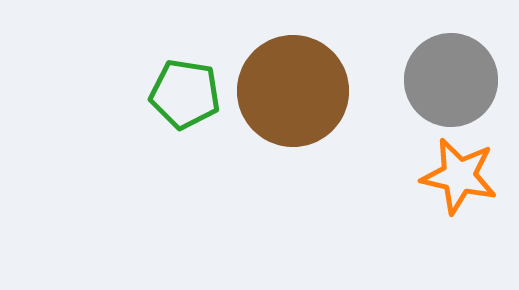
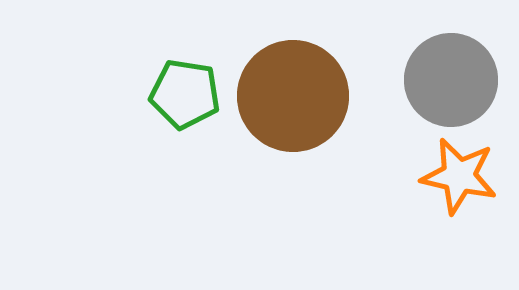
brown circle: moved 5 px down
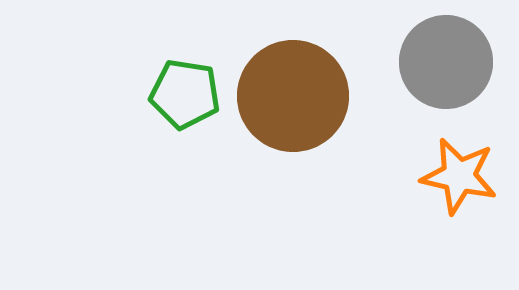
gray circle: moved 5 px left, 18 px up
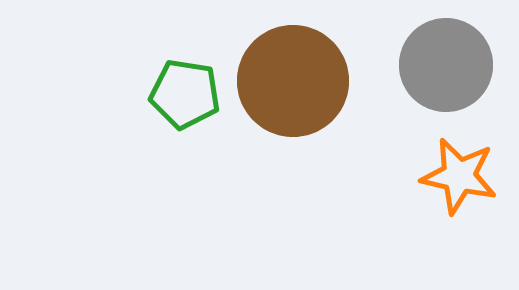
gray circle: moved 3 px down
brown circle: moved 15 px up
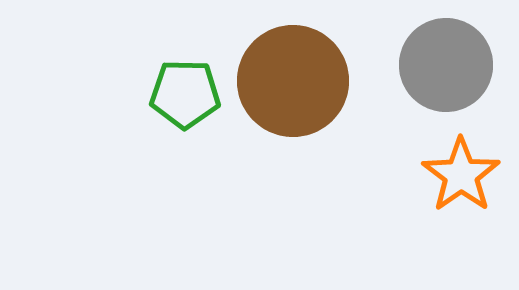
green pentagon: rotated 8 degrees counterclockwise
orange star: moved 2 px right, 1 px up; rotated 24 degrees clockwise
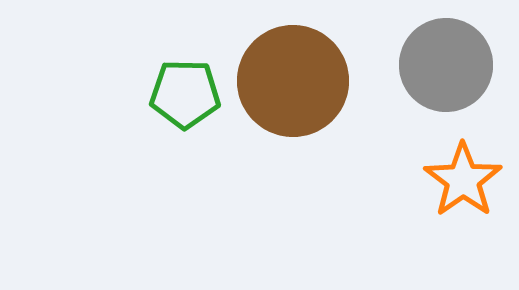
orange star: moved 2 px right, 5 px down
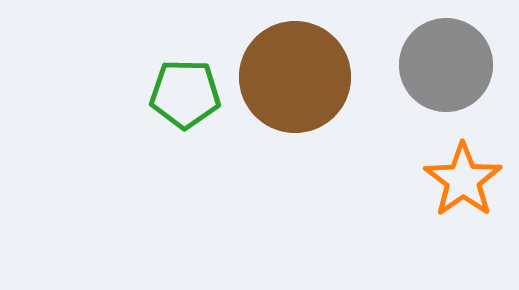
brown circle: moved 2 px right, 4 px up
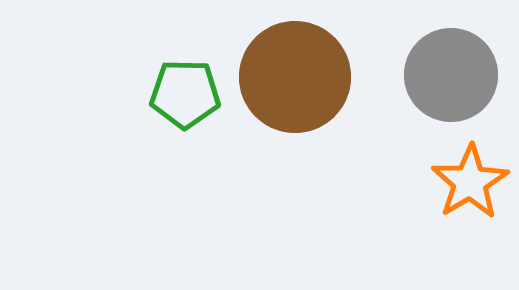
gray circle: moved 5 px right, 10 px down
orange star: moved 7 px right, 2 px down; rotated 4 degrees clockwise
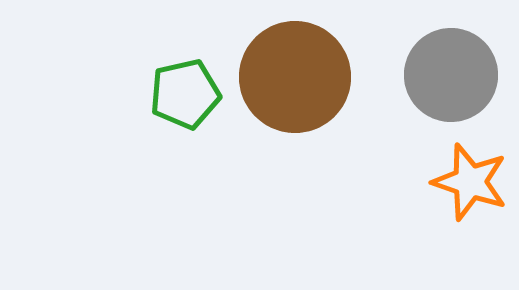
green pentagon: rotated 14 degrees counterclockwise
orange star: rotated 22 degrees counterclockwise
